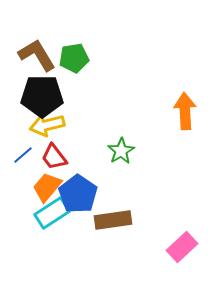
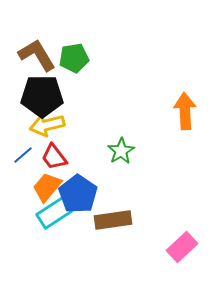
cyan rectangle: moved 2 px right
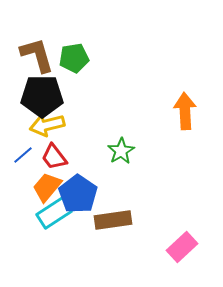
brown L-shape: rotated 15 degrees clockwise
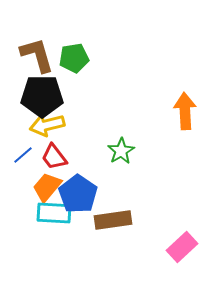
cyan rectangle: rotated 36 degrees clockwise
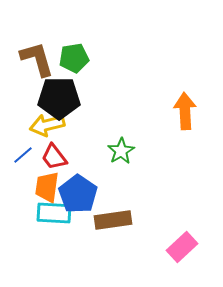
brown L-shape: moved 4 px down
black pentagon: moved 17 px right, 2 px down
orange trapezoid: rotated 32 degrees counterclockwise
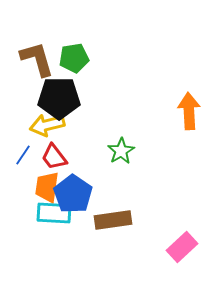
orange arrow: moved 4 px right
blue line: rotated 15 degrees counterclockwise
blue pentagon: moved 5 px left
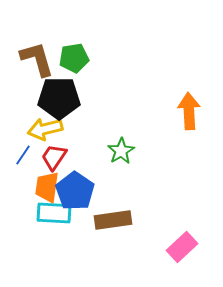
yellow arrow: moved 2 px left, 4 px down
red trapezoid: rotated 72 degrees clockwise
blue pentagon: moved 2 px right, 3 px up
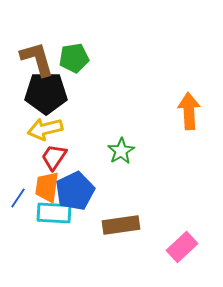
black pentagon: moved 13 px left, 5 px up
blue line: moved 5 px left, 43 px down
blue pentagon: rotated 12 degrees clockwise
brown rectangle: moved 8 px right, 5 px down
